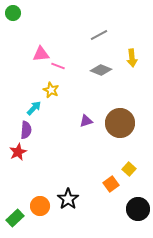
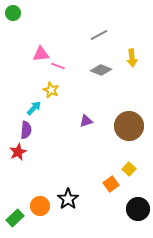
brown circle: moved 9 px right, 3 px down
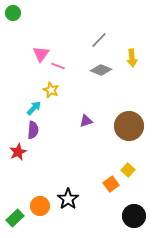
gray line: moved 5 px down; rotated 18 degrees counterclockwise
pink triangle: rotated 48 degrees counterclockwise
purple semicircle: moved 7 px right
yellow square: moved 1 px left, 1 px down
black circle: moved 4 px left, 7 px down
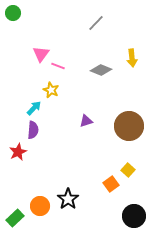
gray line: moved 3 px left, 17 px up
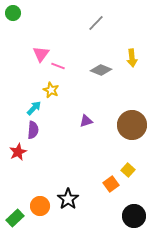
brown circle: moved 3 px right, 1 px up
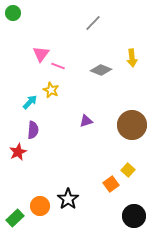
gray line: moved 3 px left
cyan arrow: moved 4 px left, 6 px up
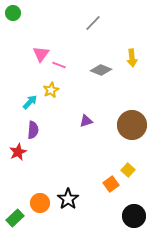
pink line: moved 1 px right, 1 px up
yellow star: rotated 21 degrees clockwise
orange circle: moved 3 px up
